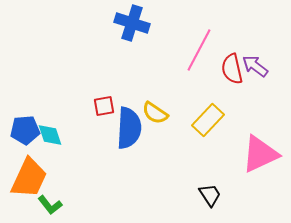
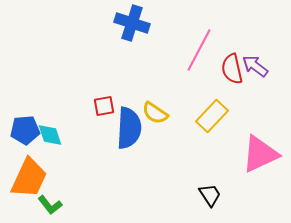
yellow rectangle: moved 4 px right, 4 px up
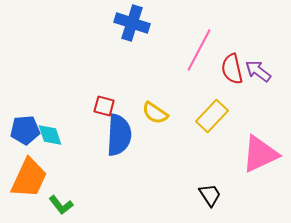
purple arrow: moved 3 px right, 5 px down
red square: rotated 25 degrees clockwise
blue semicircle: moved 10 px left, 7 px down
green L-shape: moved 11 px right
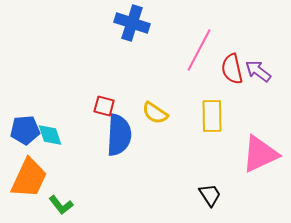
yellow rectangle: rotated 44 degrees counterclockwise
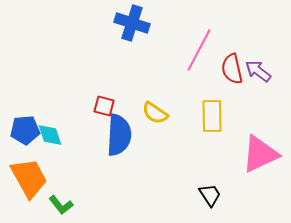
orange trapezoid: rotated 54 degrees counterclockwise
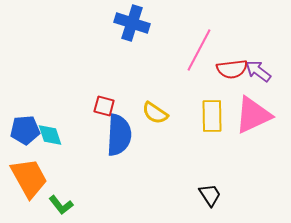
red semicircle: rotated 84 degrees counterclockwise
pink triangle: moved 7 px left, 39 px up
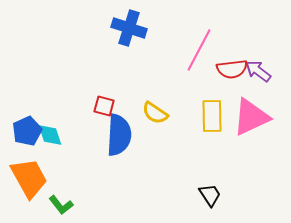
blue cross: moved 3 px left, 5 px down
pink triangle: moved 2 px left, 2 px down
blue pentagon: moved 2 px right, 1 px down; rotated 20 degrees counterclockwise
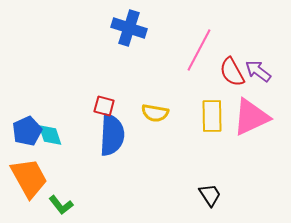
red semicircle: moved 3 px down; rotated 68 degrees clockwise
yellow semicircle: rotated 24 degrees counterclockwise
blue semicircle: moved 7 px left
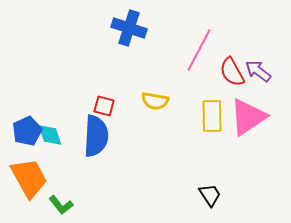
yellow semicircle: moved 12 px up
pink triangle: moved 3 px left; rotated 9 degrees counterclockwise
blue semicircle: moved 16 px left, 1 px down
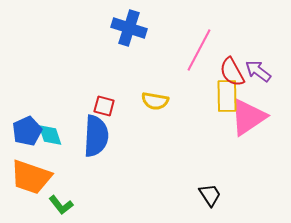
yellow rectangle: moved 15 px right, 20 px up
orange trapezoid: moved 2 px right, 1 px up; rotated 138 degrees clockwise
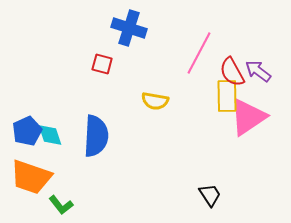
pink line: moved 3 px down
red square: moved 2 px left, 42 px up
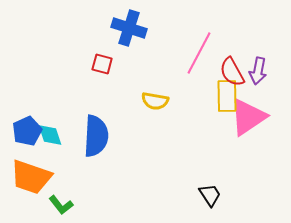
purple arrow: rotated 116 degrees counterclockwise
